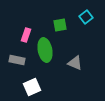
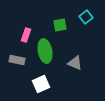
green ellipse: moved 1 px down
white square: moved 9 px right, 3 px up
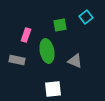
green ellipse: moved 2 px right
gray triangle: moved 2 px up
white square: moved 12 px right, 5 px down; rotated 18 degrees clockwise
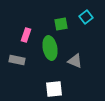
green square: moved 1 px right, 1 px up
green ellipse: moved 3 px right, 3 px up
white square: moved 1 px right
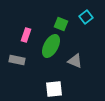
green square: rotated 32 degrees clockwise
green ellipse: moved 1 px right, 2 px up; rotated 40 degrees clockwise
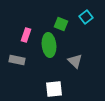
green ellipse: moved 2 px left, 1 px up; rotated 35 degrees counterclockwise
gray triangle: rotated 21 degrees clockwise
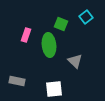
gray rectangle: moved 21 px down
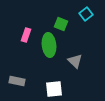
cyan square: moved 3 px up
